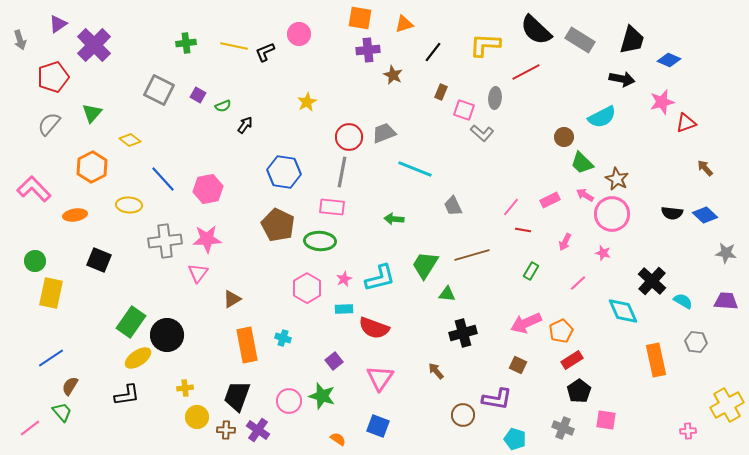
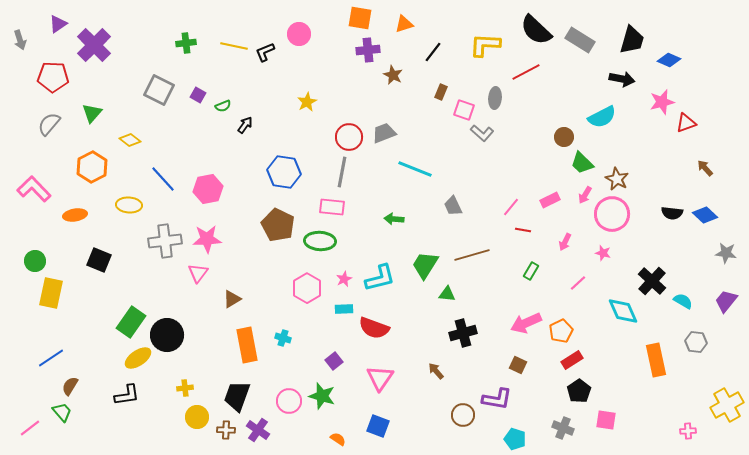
red pentagon at (53, 77): rotated 20 degrees clockwise
pink arrow at (585, 195): rotated 90 degrees counterclockwise
purple trapezoid at (726, 301): rotated 55 degrees counterclockwise
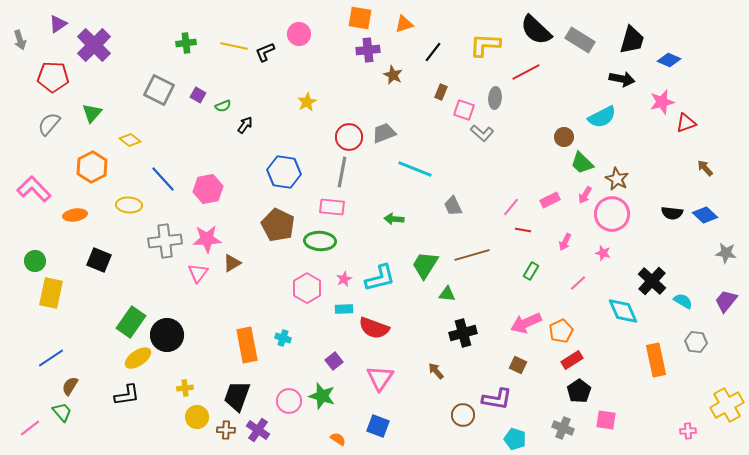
brown triangle at (232, 299): moved 36 px up
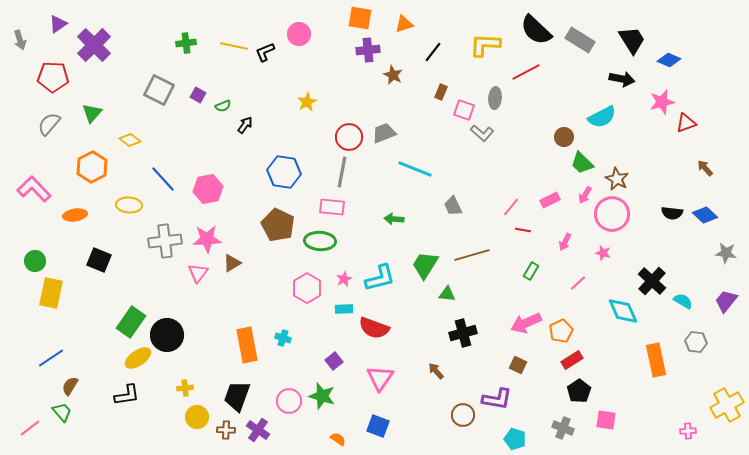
black trapezoid at (632, 40): rotated 48 degrees counterclockwise
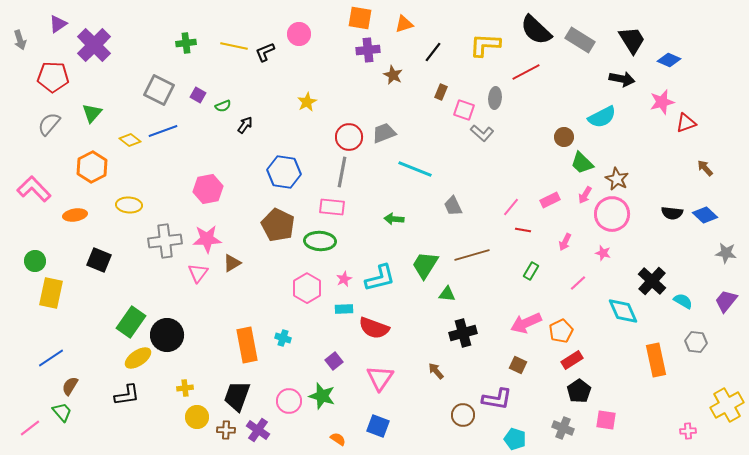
blue line at (163, 179): moved 48 px up; rotated 68 degrees counterclockwise
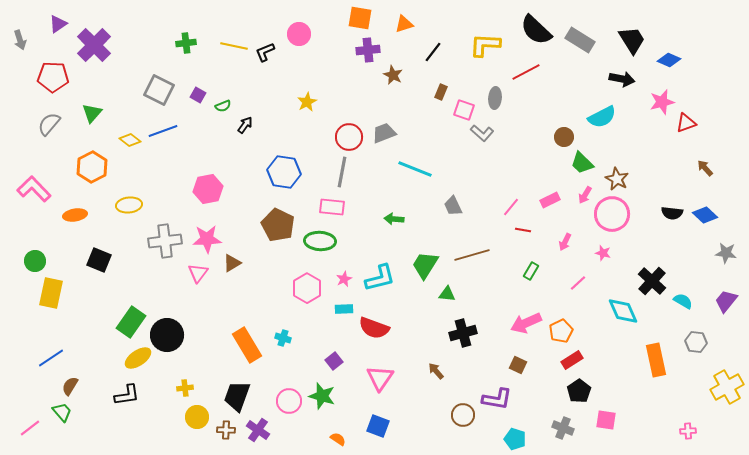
yellow ellipse at (129, 205): rotated 10 degrees counterclockwise
orange rectangle at (247, 345): rotated 20 degrees counterclockwise
yellow cross at (727, 405): moved 18 px up
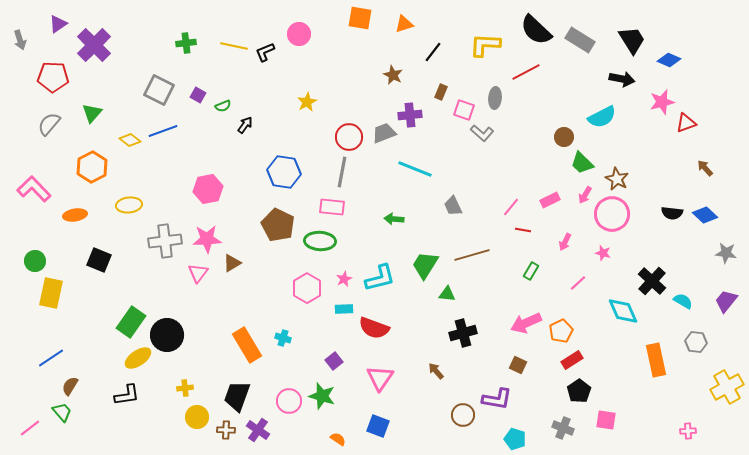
purple cross at (368, 50): moved 42 px right, 65 px down
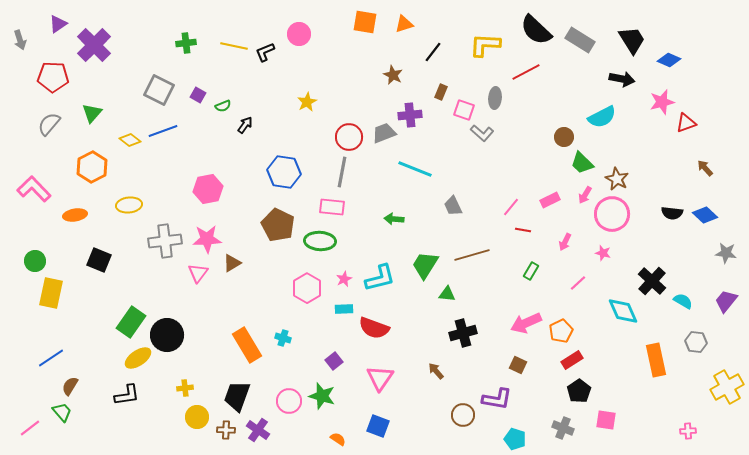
orange square at (360, 18): moved 5 px right, 4 px down
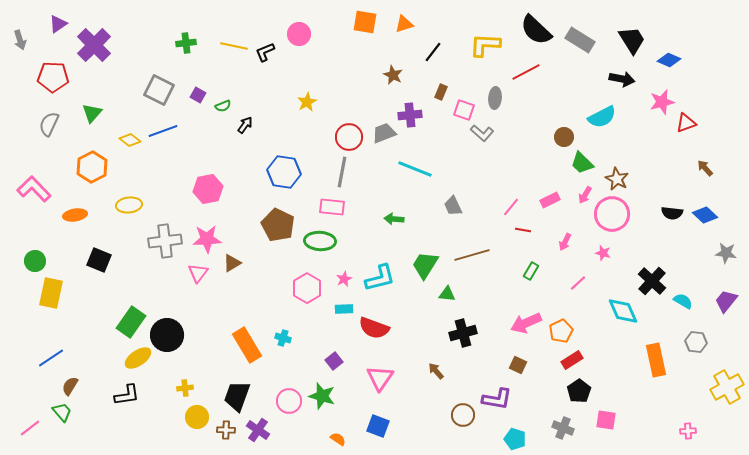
gray semicircle at (49, 124): rotated 15 degrees counterclockwise
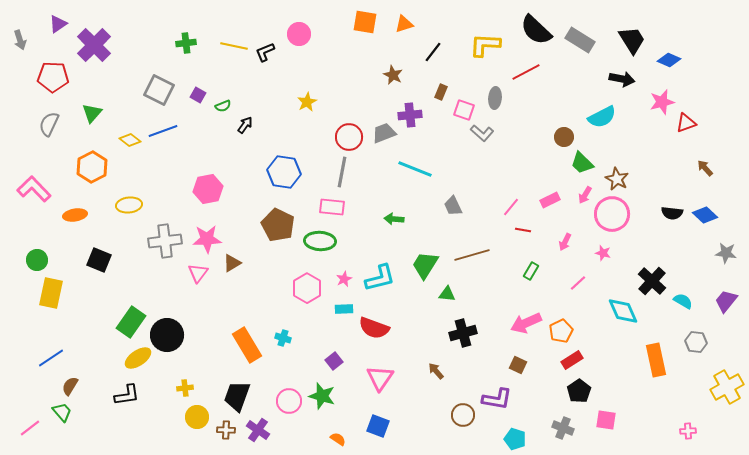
green circle at (35, 261): moved 2 px right, 1 px up
